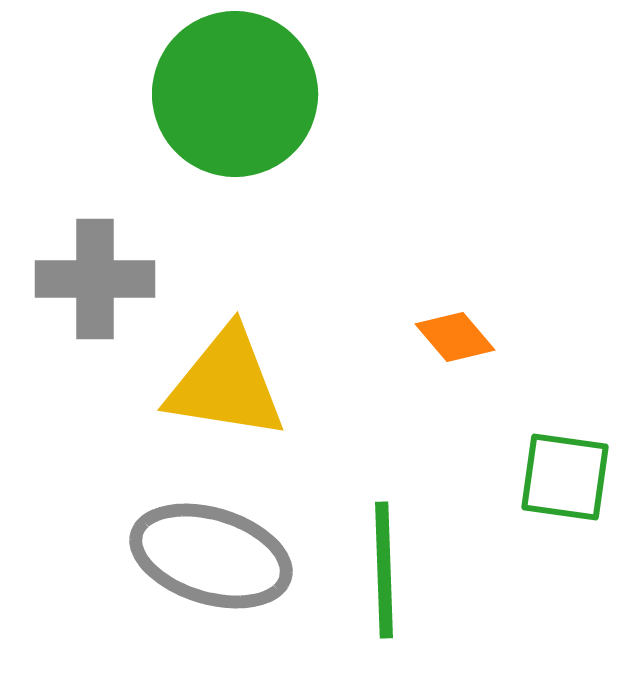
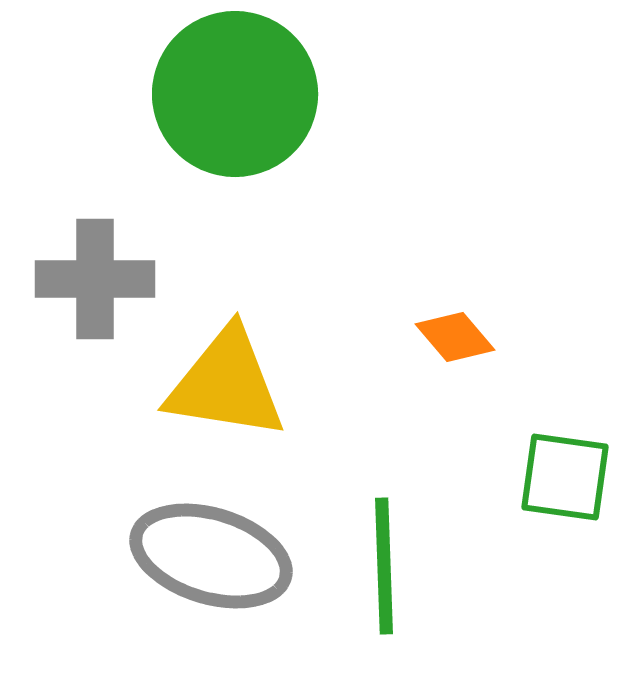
green line: moved 4 px up
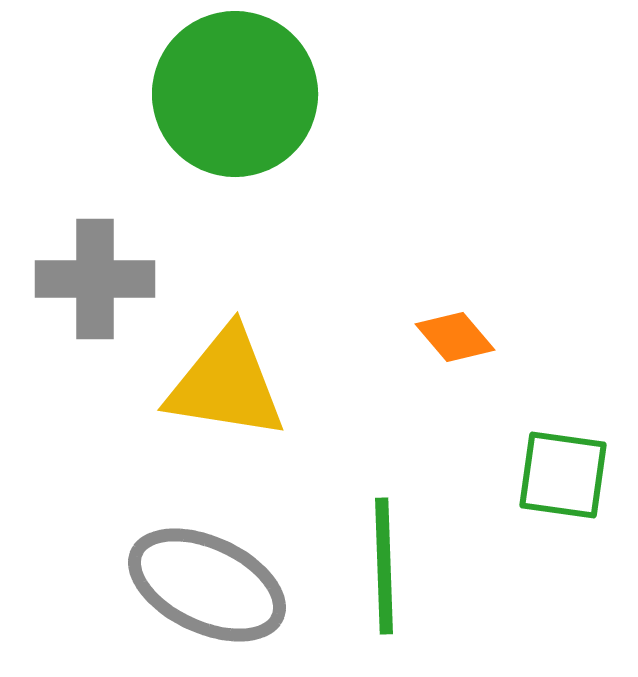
green square: moved 2 px left, 2 px up
gray ellipse: moved 4 px left, 29 px down; rotated 8 degrees clockwise
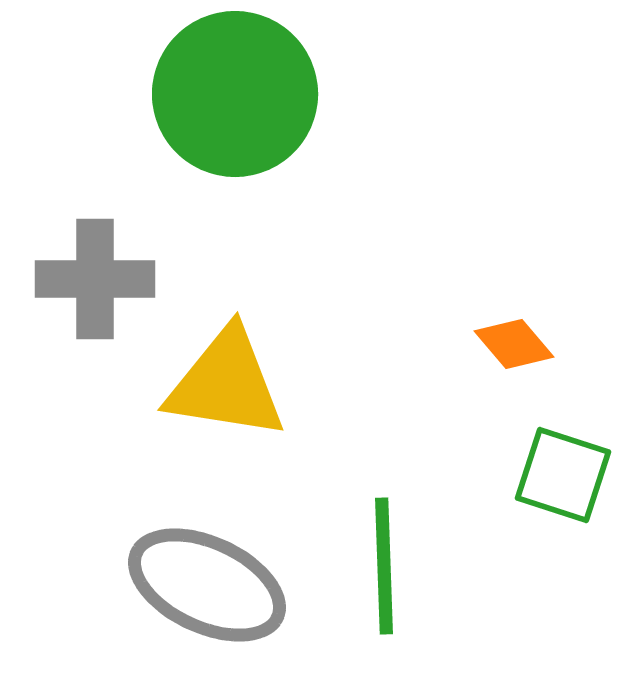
orange diamond: moved 59 px right, 7 px down
green square: rotated 10 degrees clockwise
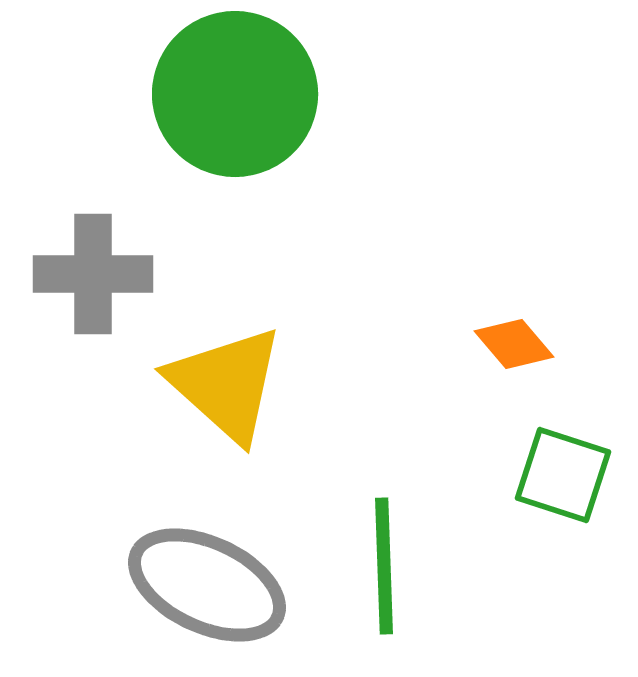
gray cross: moved 2 px left, 5 px up
yellow triangle: rotated 33 degrees clockwise
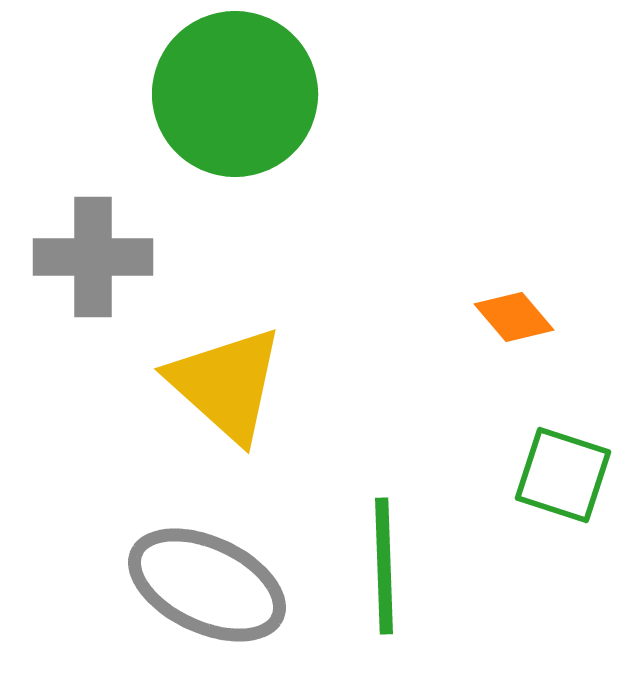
gray cross: moved 17 px up
orange diamond: moved 27 px up
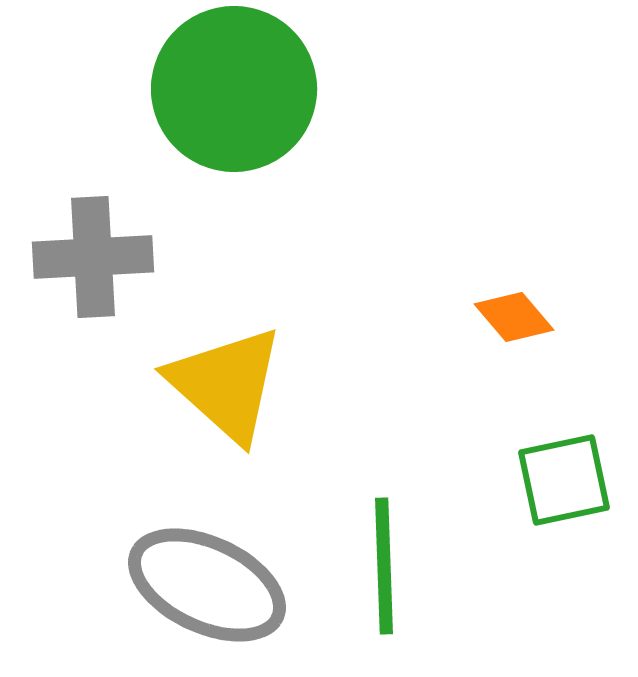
green circle: moved 1 px left, 5 px up
gray cross: rotated 3 degrees counterclockwise
green square: moved 1 px right, 5 px down; rotated 30 degrees counterclockwise
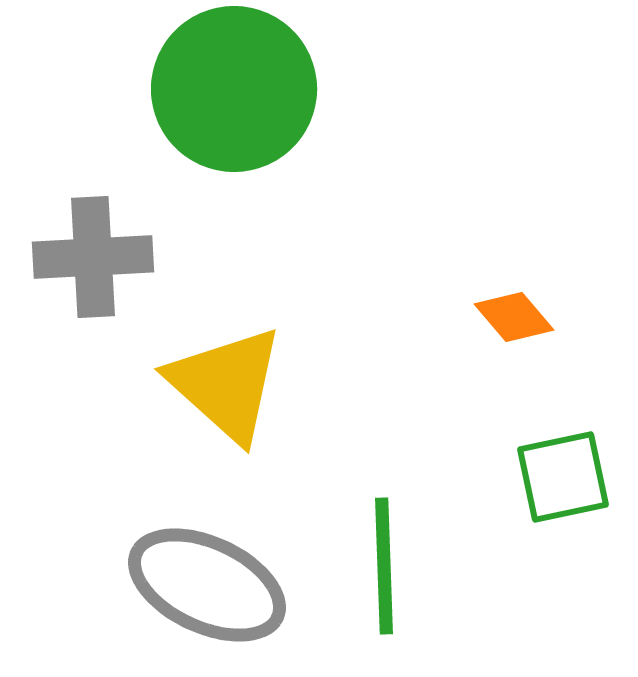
green square: moved 1 px left, 3 px up
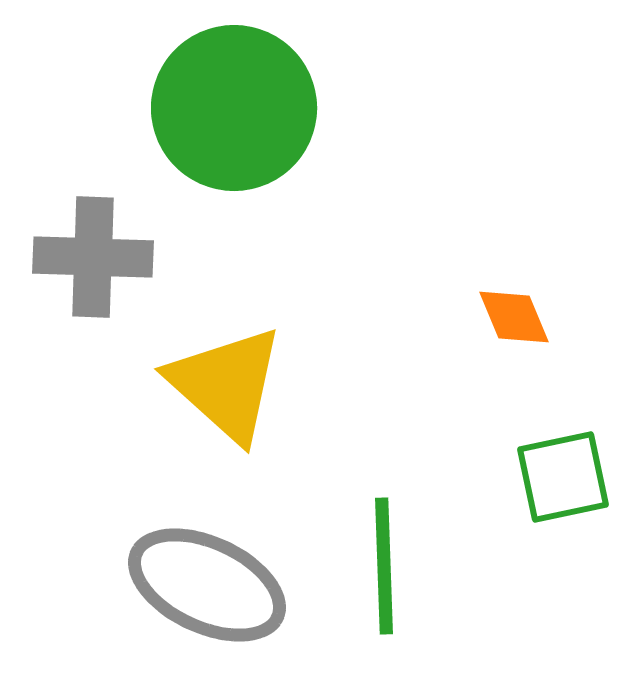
green circle: moved 19 px down
gray cross: rotated 5 degrees clockwise
orange diamond: rotated 18 degrees clockwise
